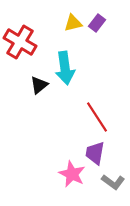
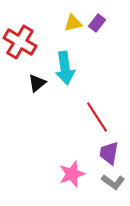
black triangle: moved 2 px left, 2 px up
purple trapezoid: moved 14 px right
pink star: rotated 28 degrees clockwise
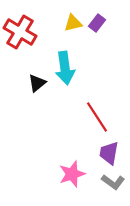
red cross: moved 10 px up
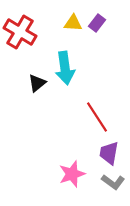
yellow triangle: rotated 18 degrees clockwise
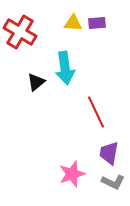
purple rectangle: rotated 48 degrees clockwise
black triangle: moved 1 px left, 1 px up
red line: moved 1 px left, 5 px up; rotated 8 degrees clockwise
gray L-shape: rotated 10 degrees counterclockwise
